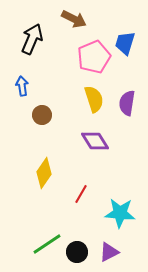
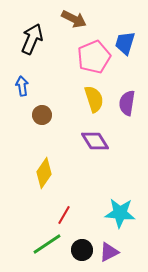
red line: moved 17 px left, 21 px down
black circle: moved 5 px right, 2 px up
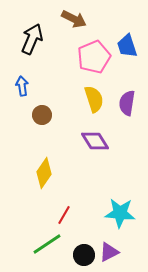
blue trapezoid: moved 2 px right, 3 px down; rotated 35 degrees counterclockwise
black circle: moved 2 px right, 5 px down
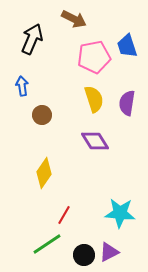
pink pentagon: rotated 12 degrees clockwise
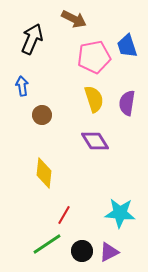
yellow diamond: rotated 28 degrees counterclockwise
black circle: moved 2 px left, 4 px up
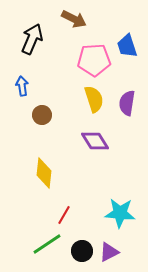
pink pentagon: moved 3 px down; rotated 8 degrees clockwise
